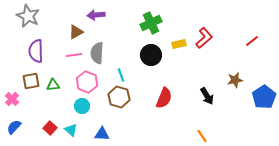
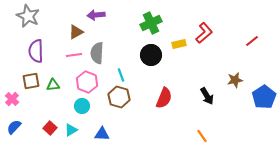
red L-shape: moved 5 px up
cyan triangle: rotated 48 degrees clockwise
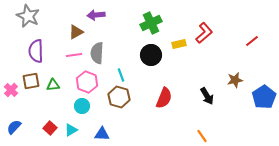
pink cross: moved 1 px left, 9 px up
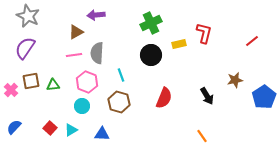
red L-shape: rotated 35 degrees counterclockwise
purple semicircle: moved 11 px left, 3 px up; rotated 35 degrees clockwise
brown hexagon: moved 5 px down
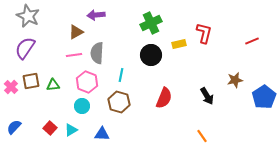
red line: rotated 16 degrees clockwise
cyan line: rotated 32 degrees clockwise
pink cross: moved 3 px up
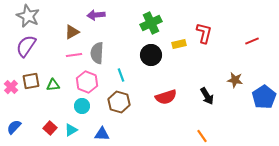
brown triangle: moved 4 px left
purple semicircle: moved 1 px right, 2 px up
cyan line: rotated 32 degrees counterclockwise
brown star: rotated 21 degrees clockwise
red semicircle: moved 2 px right, 1 px up; rotated 50 degrees clockwise
